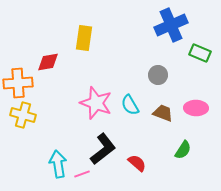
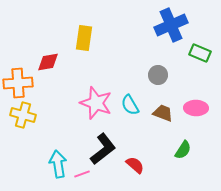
red semicircle: moved 2 px left, 2 px down
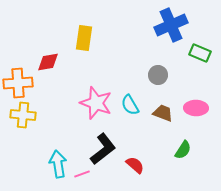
yellow cross: rotated 10 degrees counterclockwise
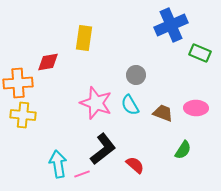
gray circle: moved 22 px left
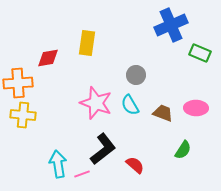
yellow rectangle: moved 3 px right, 5 px down
red diamond: moved 4 px up
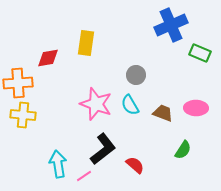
yellow rectangle: moved 1 px left
pink star: moved 1 px down
pink line: moved 2 px right, 2 px down; rotated 14 degrees counterclockwise
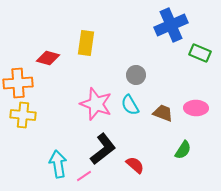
red diamond: rotated 25 degrees clockwise
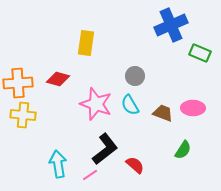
red diamond: moved 10 px right, 21 px down
gray circle: moved 1 px left, 1 px down
pink ellipse: moved 3 px left
black L-shape: moved 2 px right
pink line: moved 6 px right, 1 px up
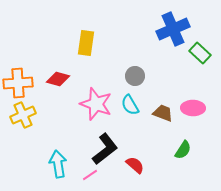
blue cross: moved 2 px right, 4 px down
green rectangle: rotated 20 degrees clockwise
yellow cross: rotated 30 degrees counterclockwise
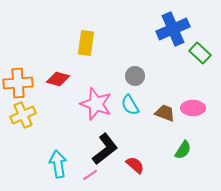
brown trapezoid: moved 2 px right
